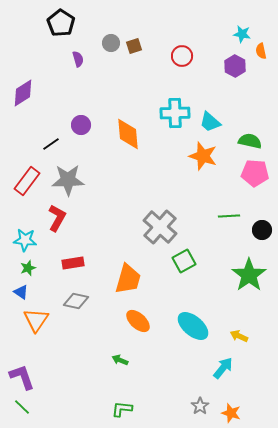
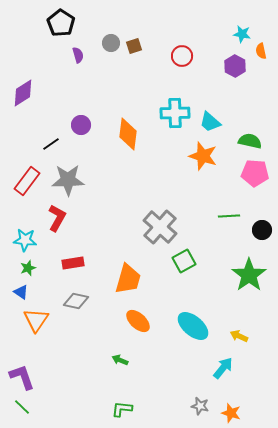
purple semicircle at (78, 59): moved 4 px up
orange diamond at (128, 134): rotated 12 degrees clockwise
gray star at (200, 406): rotated 24 degrees counterclockwise
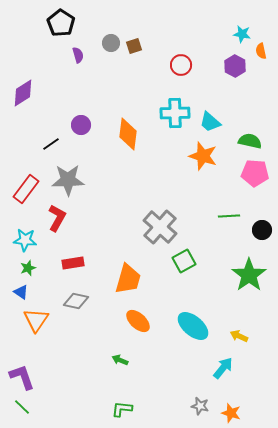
red circle at (182, 56): moved 1 px left, 9 px down
red rectangle at (27, 181): moved 1 px left, 8 px down
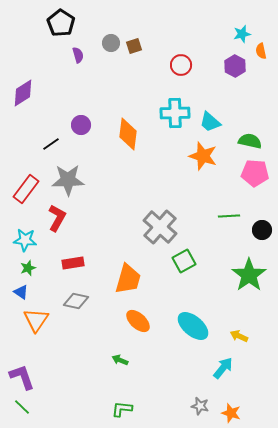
cyan star at (242, 34): rotated 24 degrees counterclockwise
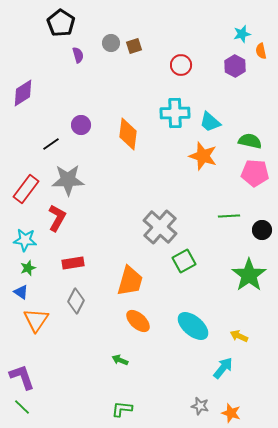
orange trapezoid at (128, 279): moved 2 px right, 2 px down
gray diamond at (76, 301): rotated 75 degrees counterclockwise
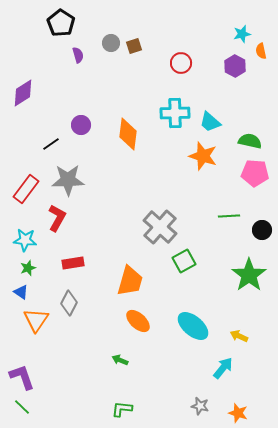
red circle at (181, 65): moved 2 px up
gray diamond at (76, 301): moved 7 px left, 2 px down
orange star at (231, 413): moved 7 px right
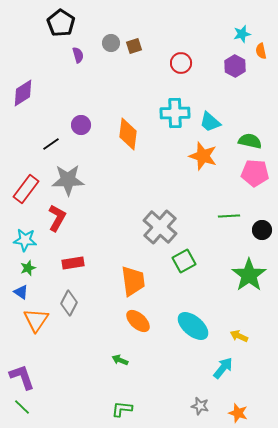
orange trapezoid at (130, 281): moved 3 px right; rotated 24 degrees counterclockwise
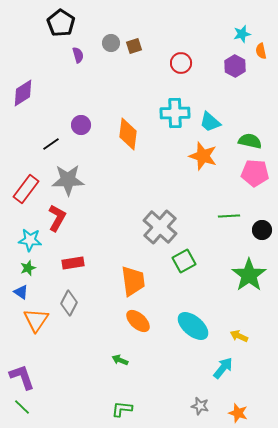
cyan star at (25, 240): moved 5 px right
